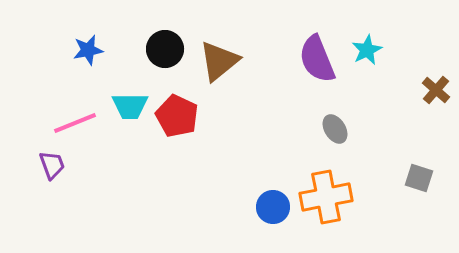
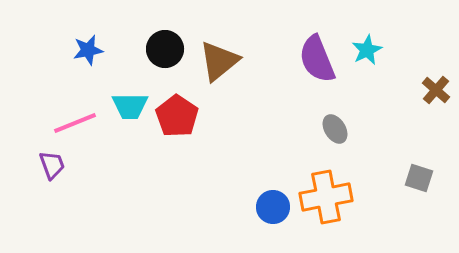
red pentagon: rotated 9 degrees clockwise
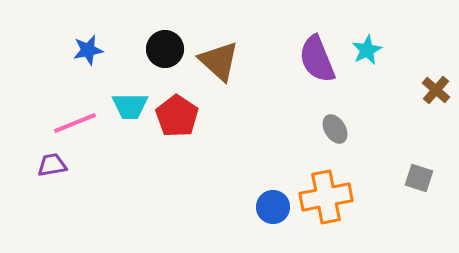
brown triangle: rotated 39 degrees counterclockwise
purple trapezoid: rotated 80 degrees counterclockwise
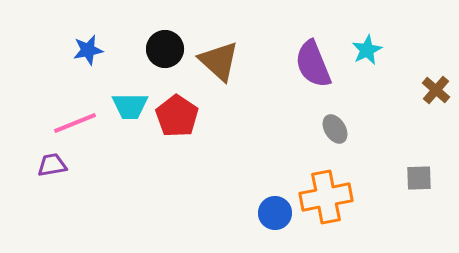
purple semicircle: moved 4 px left, 5 px down
gray square: rotated 20 degrees counterclockwise
blue circle: moved 2 px right, 6 px down
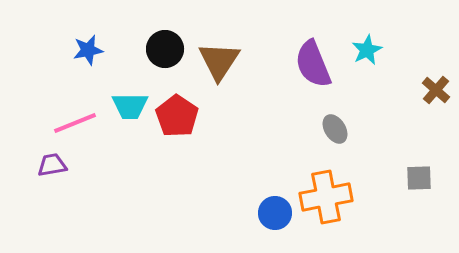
brown triangle: rotated 21 degrees clockwise
